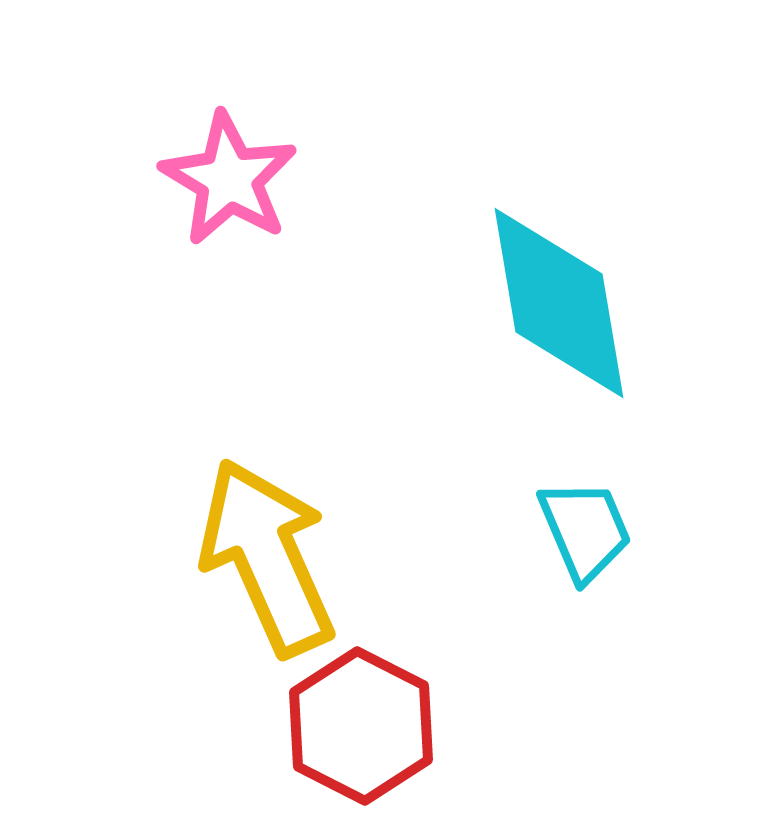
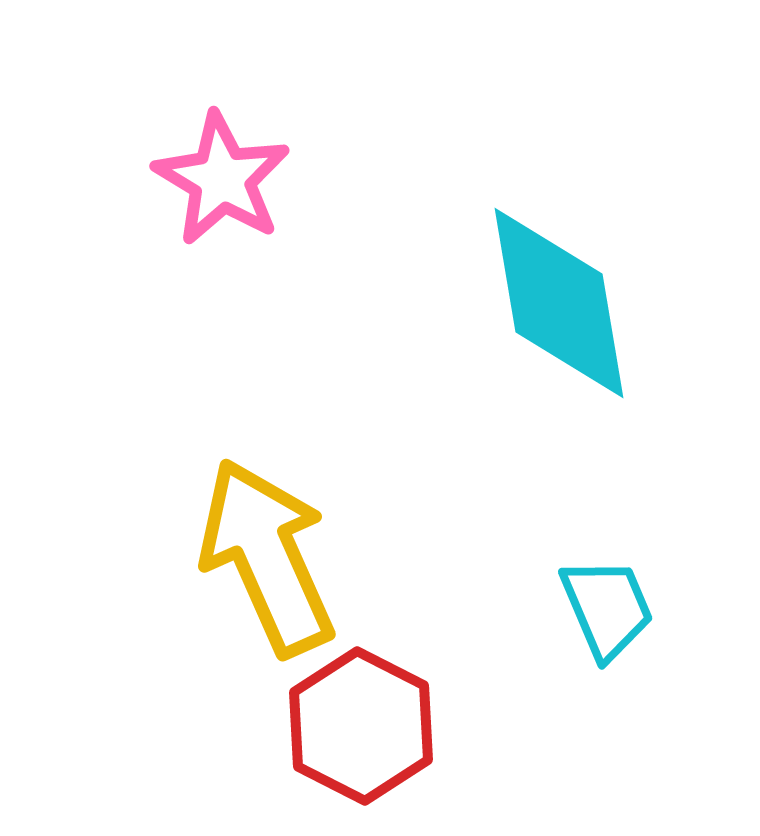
pink star: moved 7 px left
cyan trapezoid: moved 22 px right, 78 px down
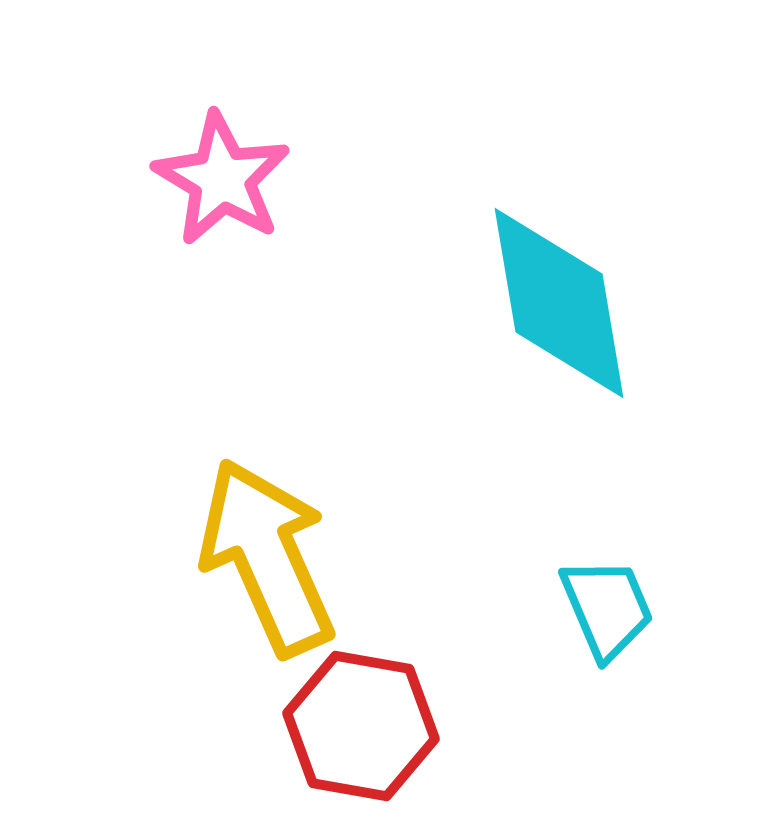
red hexagon: rotated 17 degrees counterclockwise
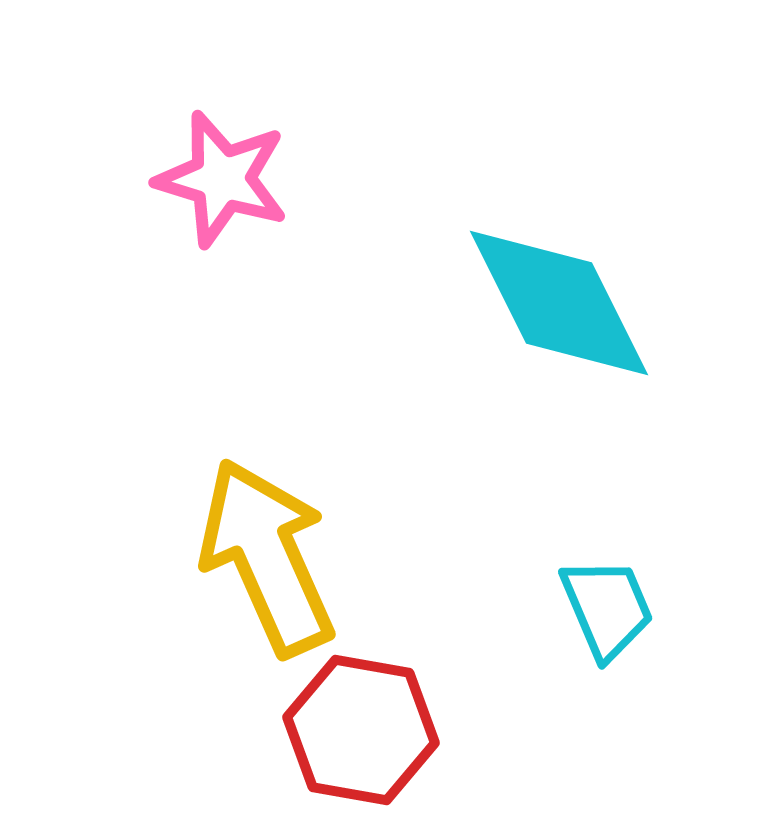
pink star: rotated 14 degrees counterclockwise
cyan diamond: rotated 17 degrees counterclockwise
red hexagon: moved 4 px down
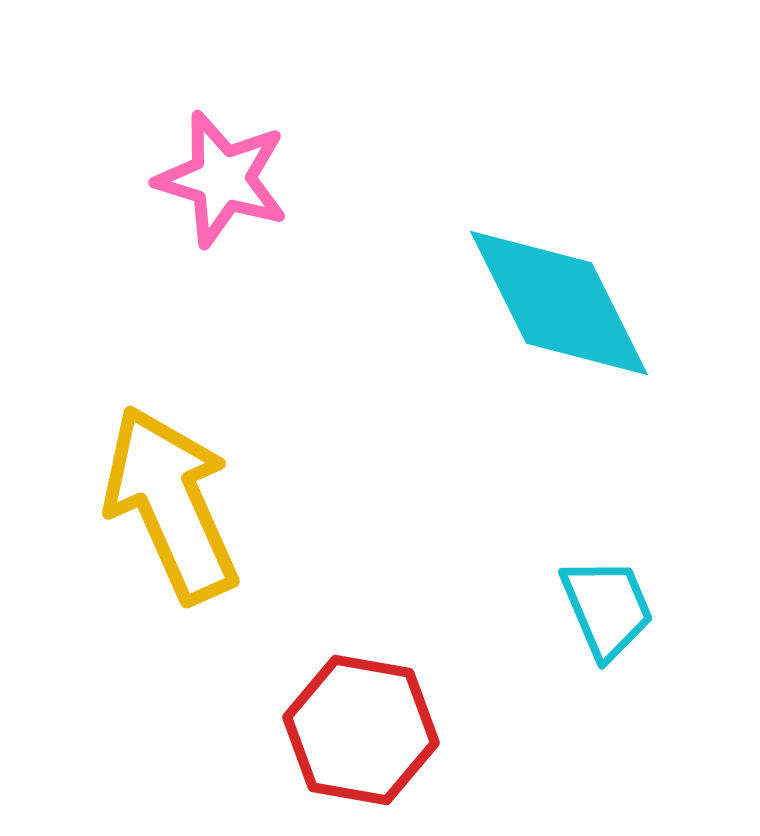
yellow arrow: moved 96 px left, 53 px up
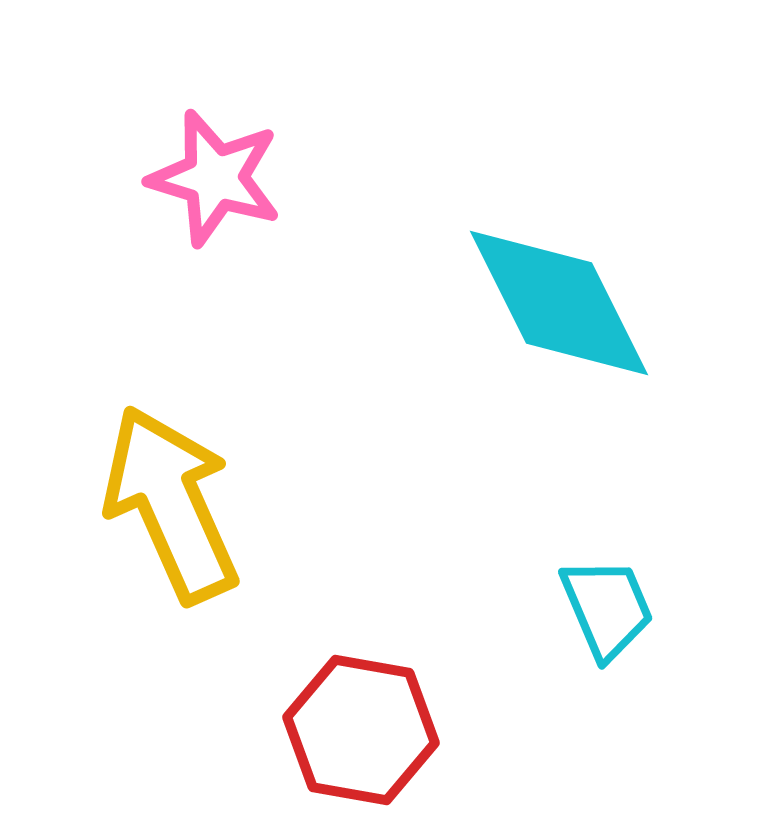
pink star: moved 7 px left, 1 px up
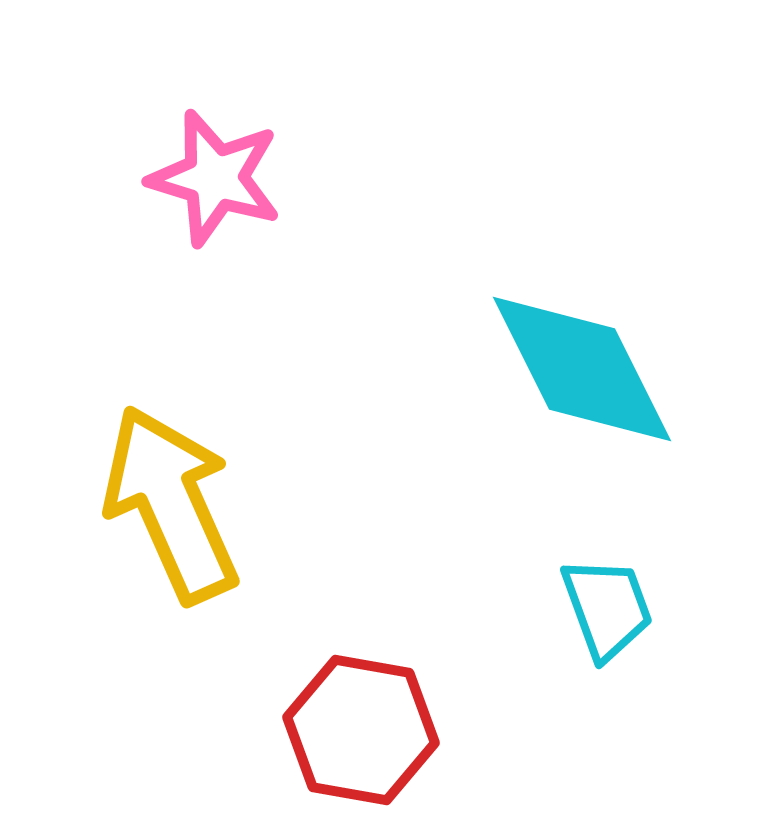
cyan diamond: moved 23 px right, 66 px down
cyan trapezoid: rotated 3 degrees clockwise
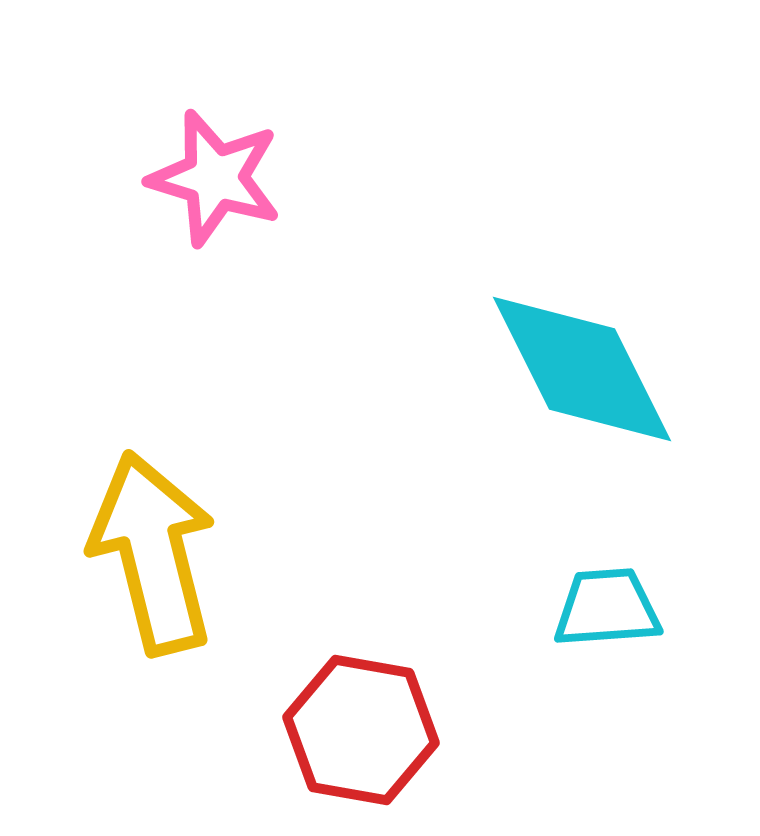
yellow arrow: moved 18 px left, 49 px down; rotated 10 degrees clockwise
cyan trapezoid: rotated 74 degrees counterclockwise
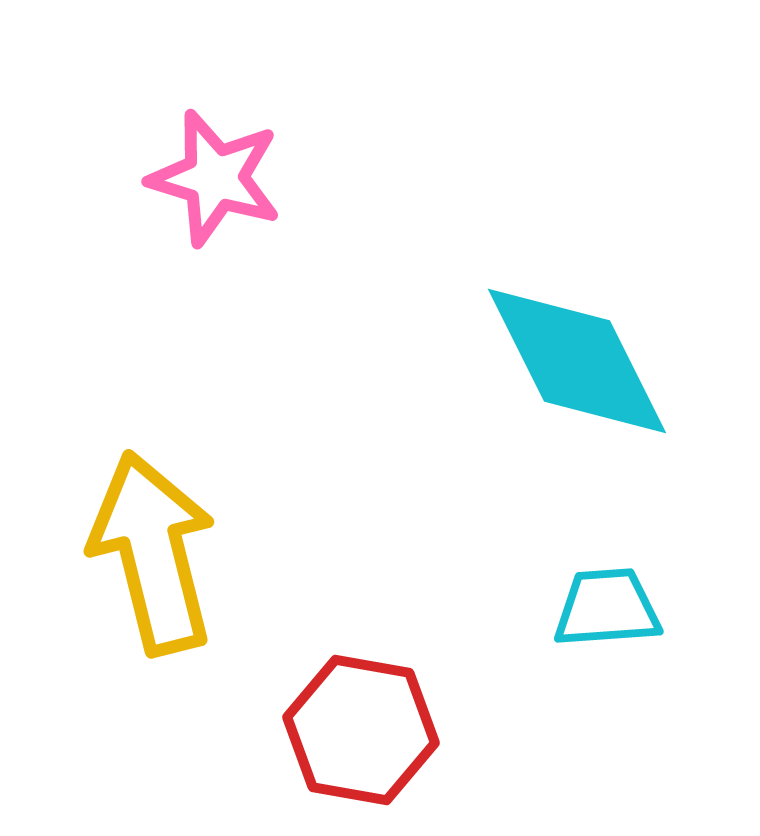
cyan diamond: moved 5 px left, 8 px up
